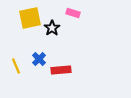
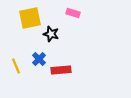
black star: moved 1 px left, 6 px down; rotated 21 degrees counterclockwise
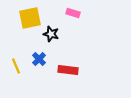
red rectangle: moved 7 px right; rotated 12 degrees clockwise
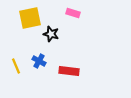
blue cross: moved 2 px down; rotated 16 degrees counterclockwise
red rectangle: moved 1 px right, 1 px down
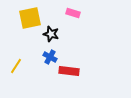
blue cross: moved 11 px right, 4 px up
yellow line: rotated 56 degrees clockwise
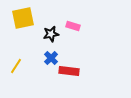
pink rectangle: moved 13 px down
yellow square: moved 7 px left
black star: rotated 28 degrees counterclockwise
blue cross: moved 1 px right, 1 px down; rotated 16 degrees clockwise
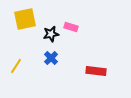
yellow square: moved 2 px right, 1 px down
pink rectangle: moved 2 px left, 1 px down
red rectangle: moved 27 px right
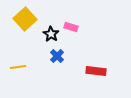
yellow square: rotated 30 degrees counterclockwise
black star: rotated 28 degrees counterclockwise
blue cross: moved 6 px right, 2 px up
yellow line: moved 2 px right, 1 px down; rotated 49 degrees clockwise
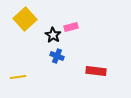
pink rectangle: rotated 32 degrees counterclockwise
black star: moved 2 px right, 1 px down
blue cross: rotated 24 degrees counterclockwise
yellow line: moved 10 px down
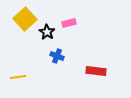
pink rectangle: moved 2 px left, 4 px up
black star: moved 6 px left, 3 px up
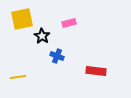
yellow square: moved 3 px left; rotated 30 degrees clockwise
black star: moved 5 px left, 4 px down
